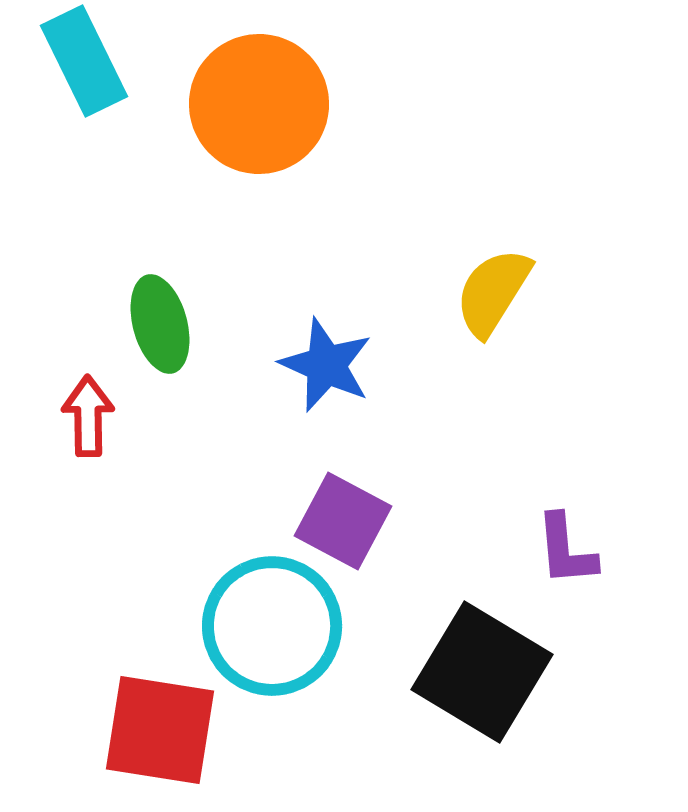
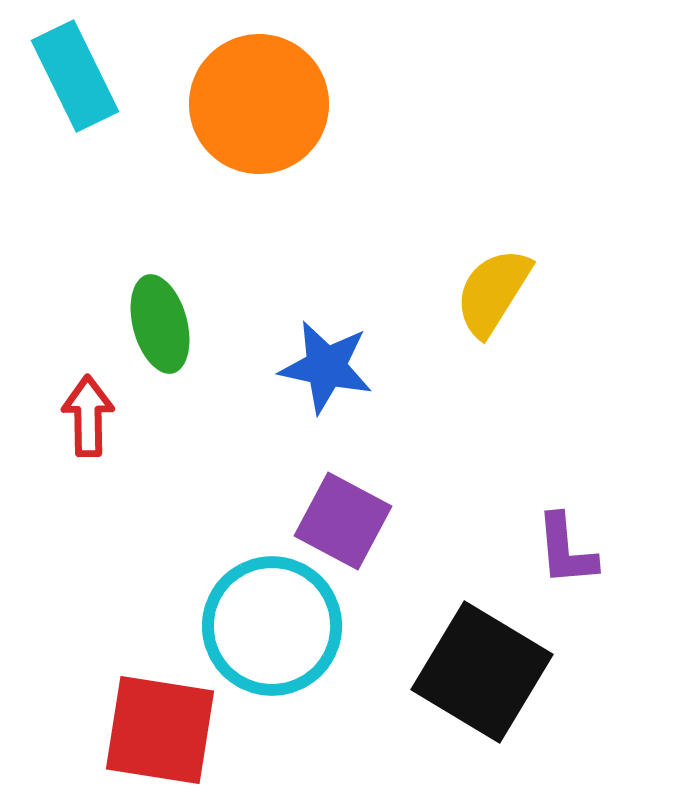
cyan rectangle: moved 9 px left, 15 px down
blue star: moved 2 px down; rotated 12 degrees counterclockwise
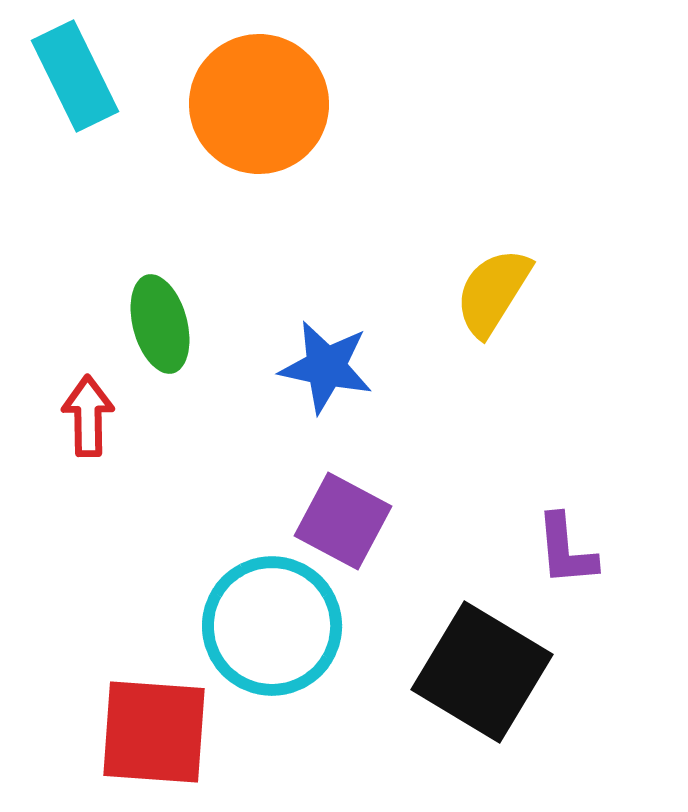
red square: moved 6 px left, 2 px down; rotated 5 degrees counterclockwise
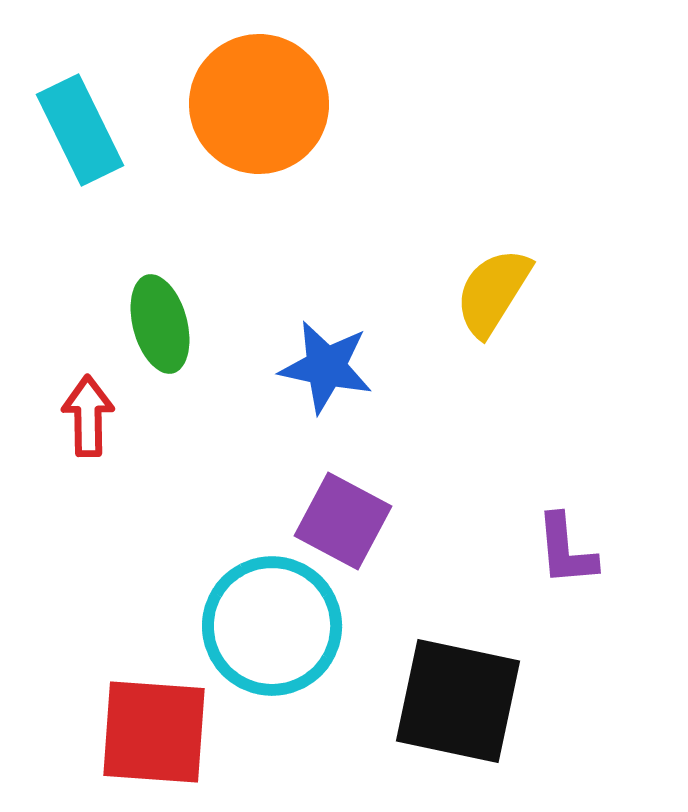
cyan rectangle: moved 5 px right, 54 px down
black square: moved 24 px left, 29 px down; rotated 19 degrees counterclockwise
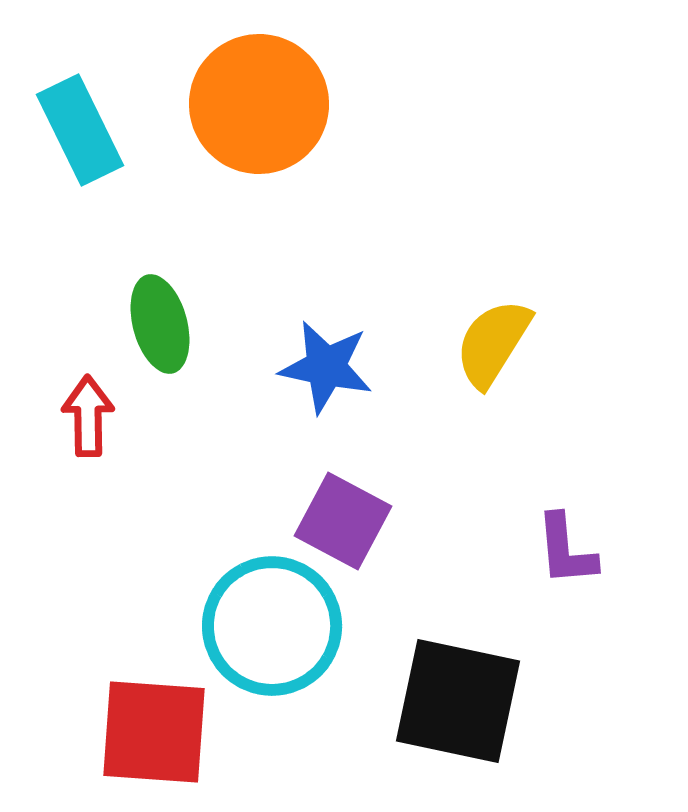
yellow semicircle: moved 51 px down
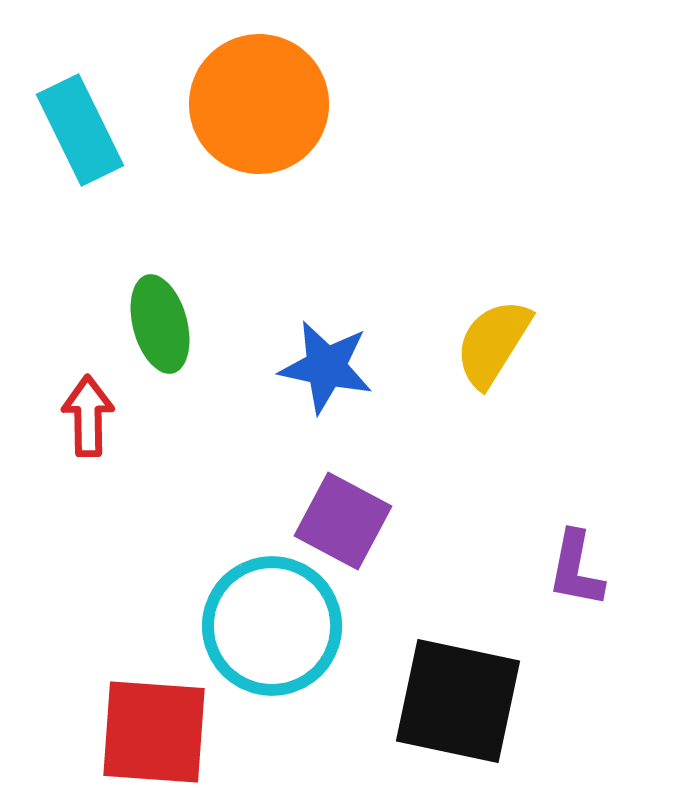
purple L-shape: moved 10 px right, 19 px down; rotated 16 degrees clockwise
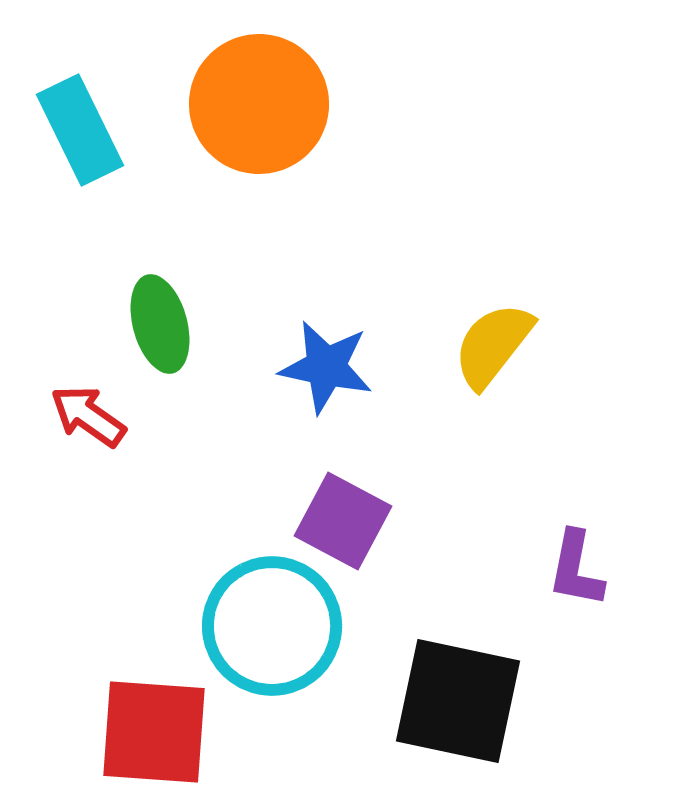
yellow semicircle: moved 2 px down; rotated 6 degrees clockwise
red arrow: rotated 54 degrees counterclockwise
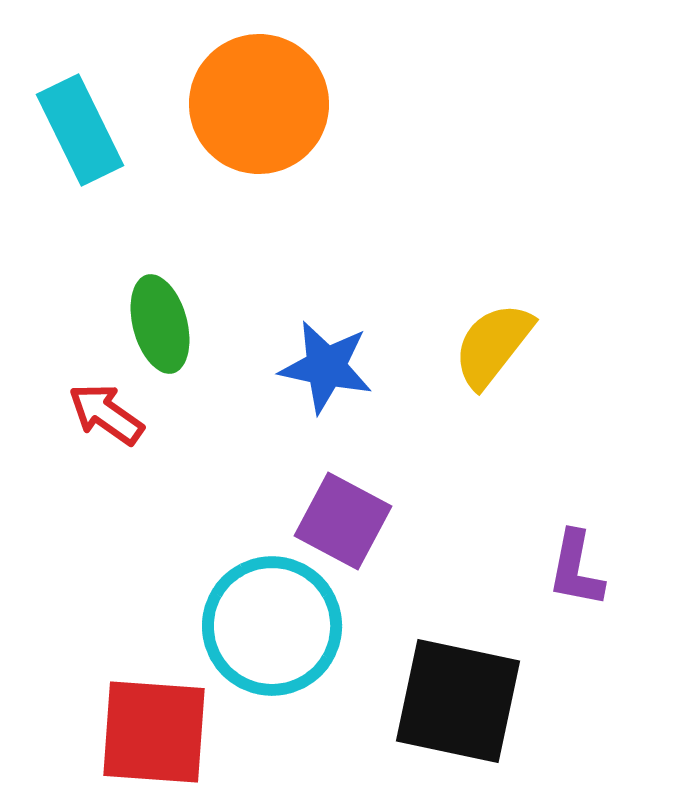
red arrow: moved 18 px right, 2 px up
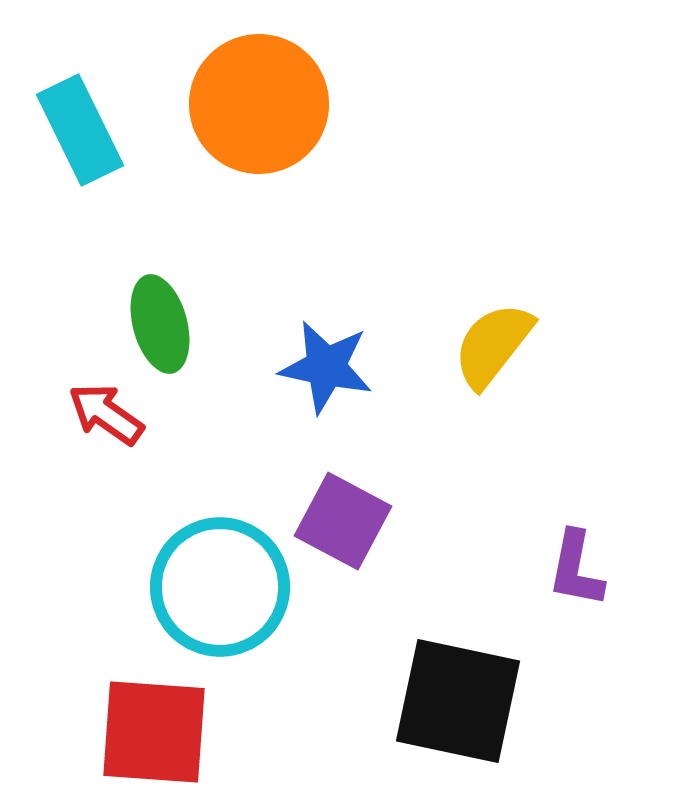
cyan circle: moved 52 px left, 39 px up
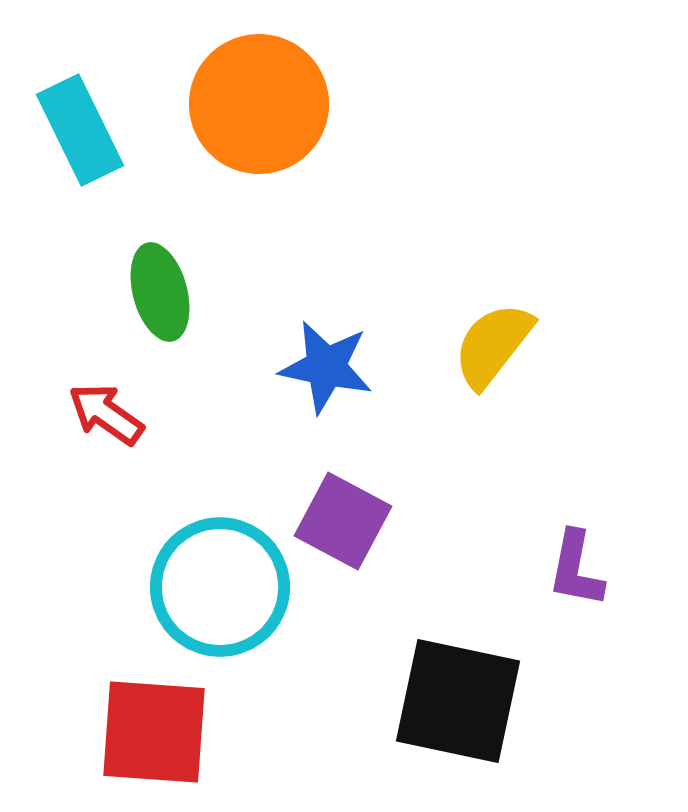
green ellipse: moved 32 px up
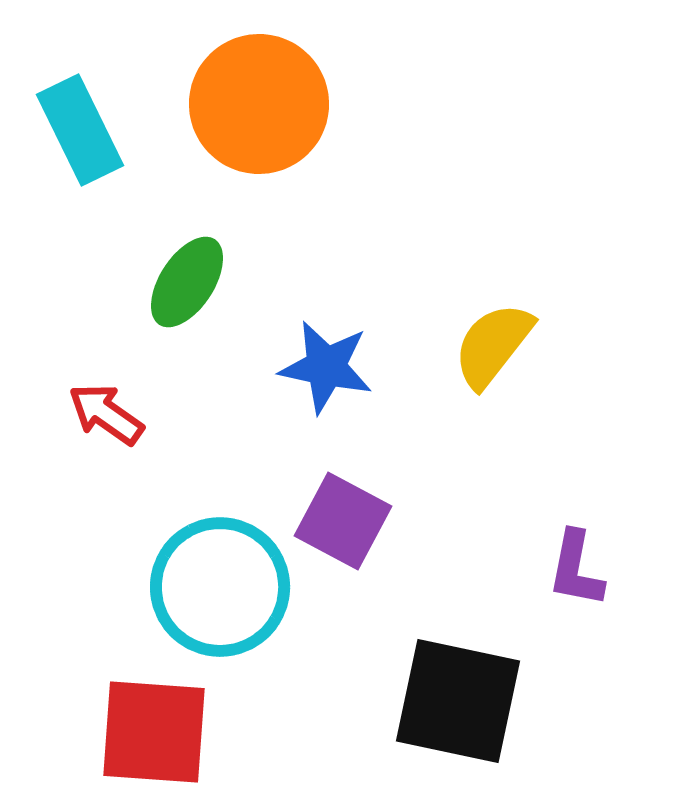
green ellipse: moved 27 px right, 10 px up; rotated 48 degrees clockwise
